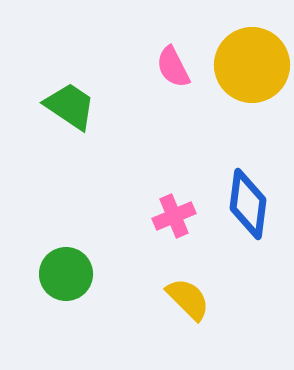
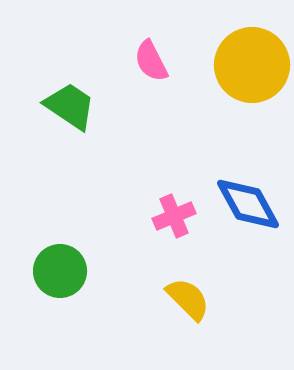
pink semicircle: moved 22 px left, 6 px up
blue diamond: rotated 36 degrees counterclockwise
green circle: moved 6 px left, 3 px up
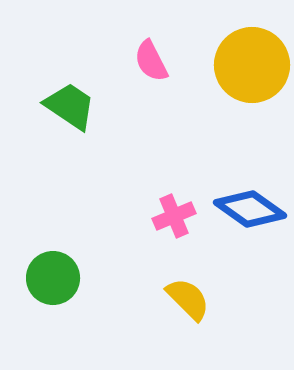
blue diamond: moved 2 px right, 5 px down; rotated 26 degrees counterclockwise
green circle: moved 7 px left, 7 px down
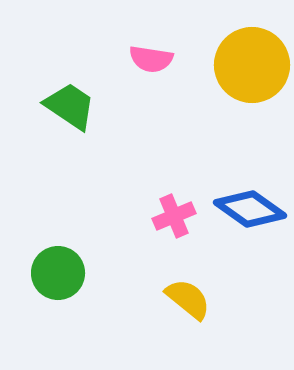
pink semicircle: moved 2 px up; rotated 54 degrees counterclockwise
green circle: moved 5 px right, 5 px up
yellow semicircle: rotated 6 degrees counterclockwise
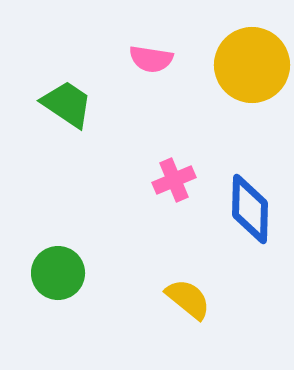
green trapezoid: moved 3 px left, 2 px up
blue diamond: rotated 56 degrees clockwise
pink cross: moved 36 px up
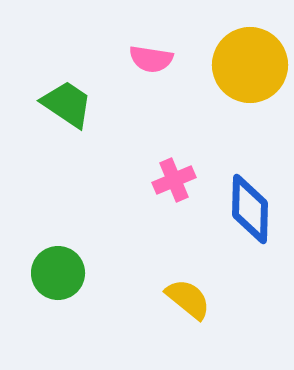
yellow circle: moved 2 px left
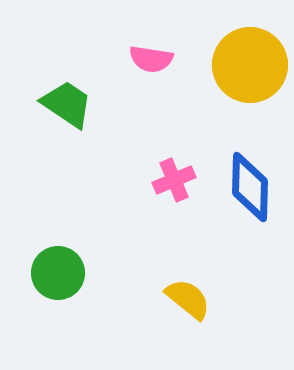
blue diamond: moved 22 px up
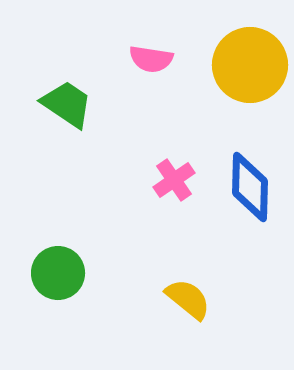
pink cross: rotated 12 degrees counterclockwise
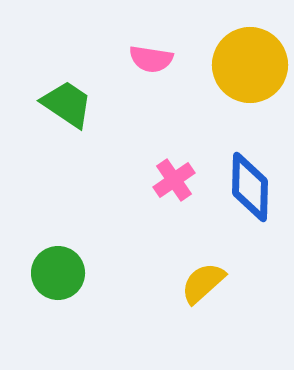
yellow semicircle: moved 15 px right, 16 px up; rotated 81 degrees counterclockwise
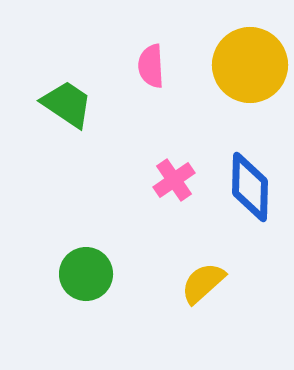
pink semicircle: moved 7 px down; rotated 78 degrees clockwise
green circle: moved 28 px right, 1 px down
